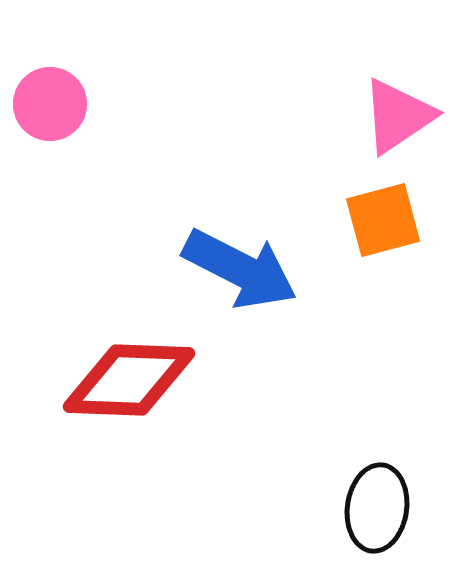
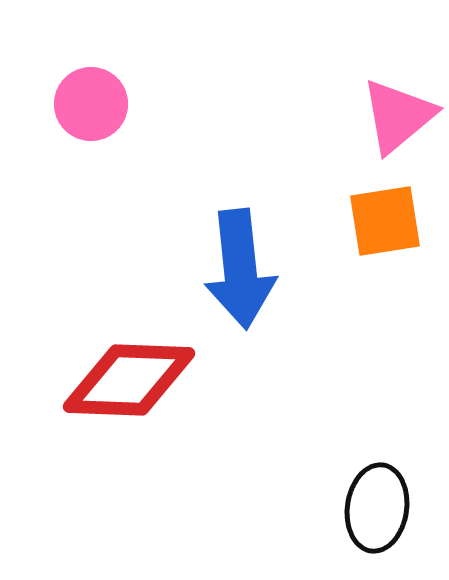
pink circle: moved 41 px right
pink triangle: rotated 6 degrees counterclockwise
orange square: moved 2 px right, 1 px down; rotated 6 degrees clockwise
blue arrow: rotated 57 degrees clockwise
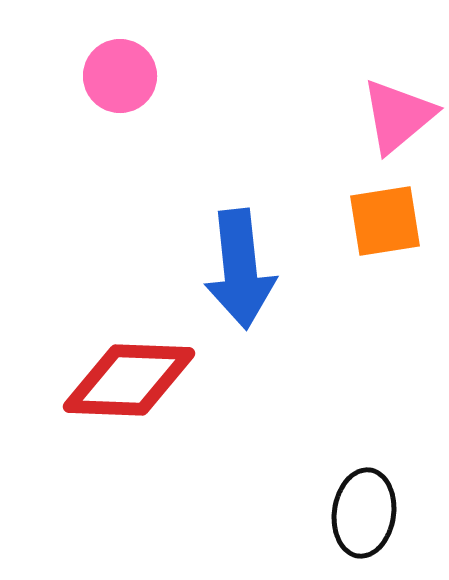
pink circle: moved 29 px right, 28 px up
black ellipse: moved 13 px left, 5 px down
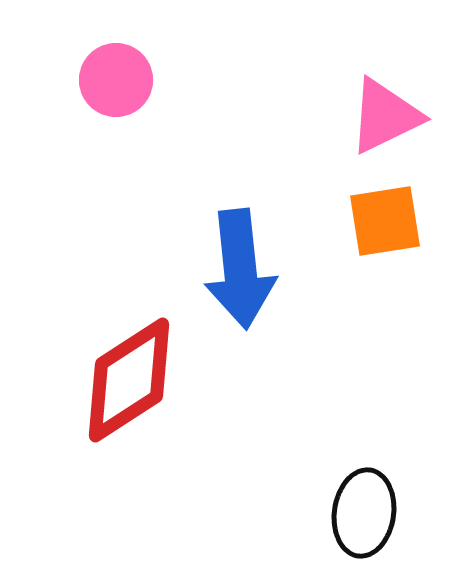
pink circle: moved 4 px left, 4 px down
pink triangle: moved 13 px left; rotated 14 degrees clockwise
red diamond: rotated 35 degrees counterclockwise
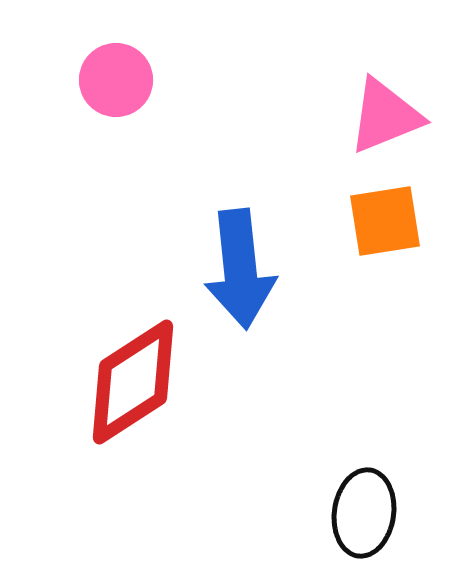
pink triangle: rotated 4 degrees clockwise
red diamond: moved 4 px right, 2 px down
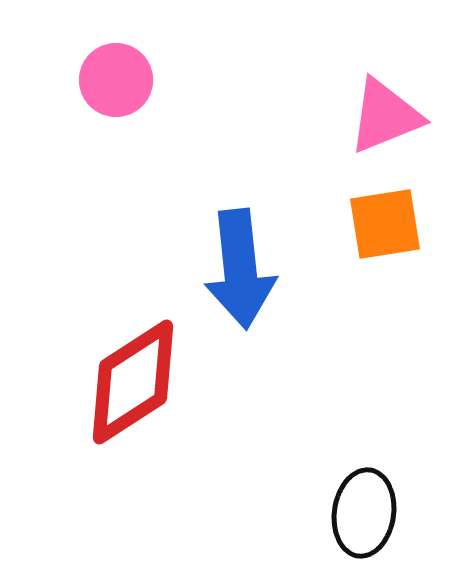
orange square: moved 3 px down
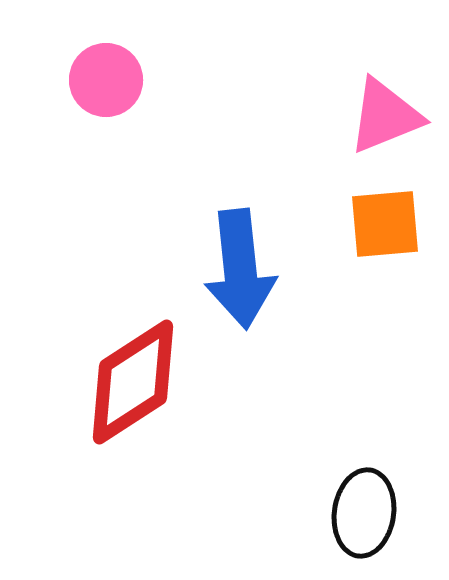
pink circle: moved 10 px left
orange square: rotated 4 degrees clockwise
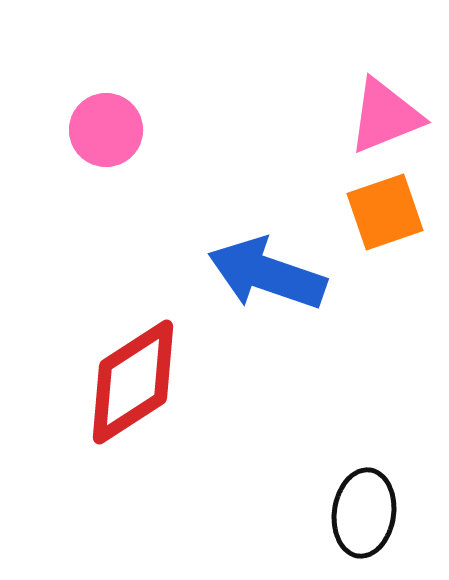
pink circle: moved 50 px down
orange square: moved 12 px up; rotated 14 degrees counterclockwise
blue arrow: moved 27 px right, 5 px down; rotated 115 degrees clockwise
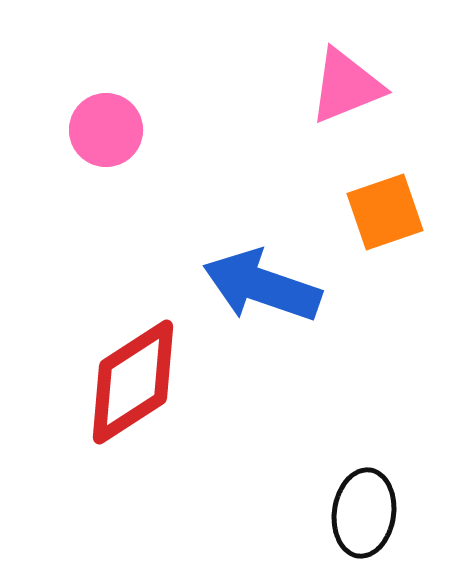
pink triangle: moved 39 px left, 30 px up
blue arrow: moved 5 px left, 12 px down
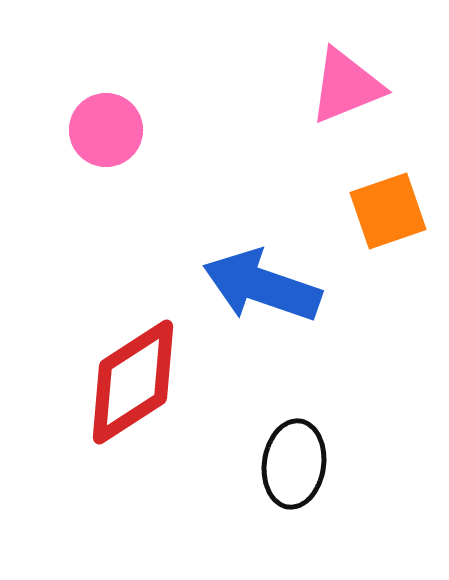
orange square: moved 3 px right, 1 px up
black ellipse: moved 70 px left, 49 px up
